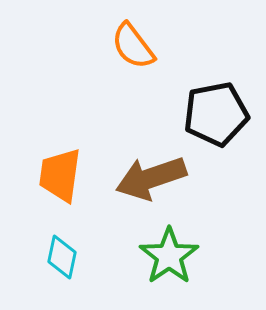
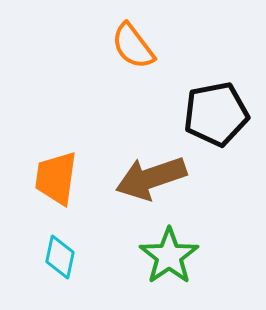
orange trapezoid: moved 4 px left, 3 px down
cyan diamond: moved 2 px left
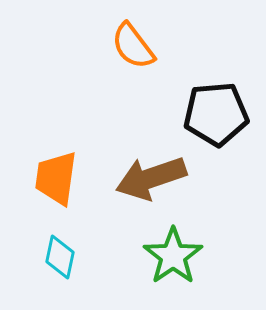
black pentagon: rotated 6 degrees clockwise
green star: moved 4 px right
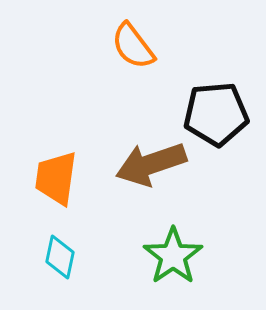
brown arrow: moved 14 px up
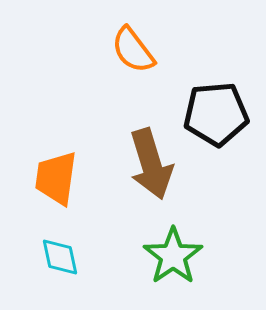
orange semicircle: moved 4 px down
brown arrow: rotated 88 degrees counterclockwise
cyan diamond: rotated 24 degrees counterclockwise
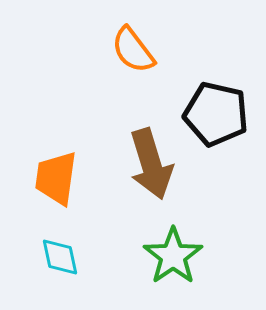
black pentagon: rotated 18 degrees clockwise
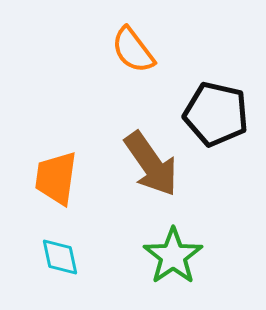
brown arrow: rotated 18 degrees counterclockwise
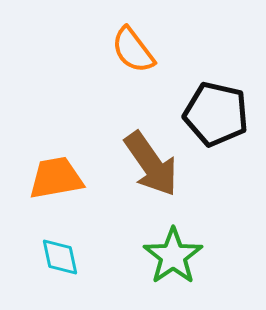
orange trapezoid: rotated 72 degrees clockwise
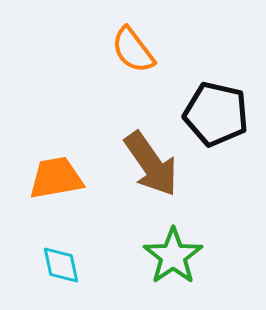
cyan diamond: moved 1 px right, 8 px down
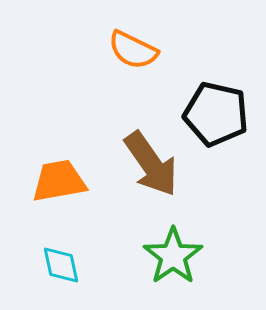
orange semicircle: rotated 27 degrees counterclockwise
orange trapezoid: moved 3 px right, 3 px down
